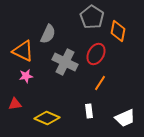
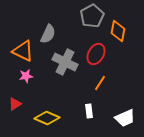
gray pentagon: moved 1 px up; rotated 10 degrees clockwise
red triangle: rotated 24 degrees counterclockwise
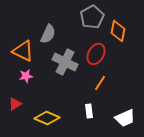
gray pentagon: moved 1 px down
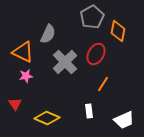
orange triangle: moved 1 px down
gray cross: rotated 20 degrees clockwise
orange line: moved 3 px right, 1 px down
red triangle: rotated 32 degrees counterclockwise
white trapezoid: moved 1 px left, 2 px down
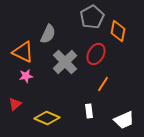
red triangle: rotated 24 degrees clockwise
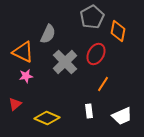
white trapezoid: moved 2 px left, 4 px up
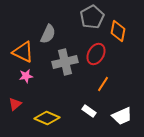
gray cross: rotated 30 degrees clockwise
white rectangle: rotated 48 degrees counterclockwise
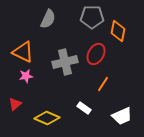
gray pentagon: rotated 30 degrees clockwise
gray semicircle: moved 15 px up
white rectangle: moved 5 px left, 3 px up
